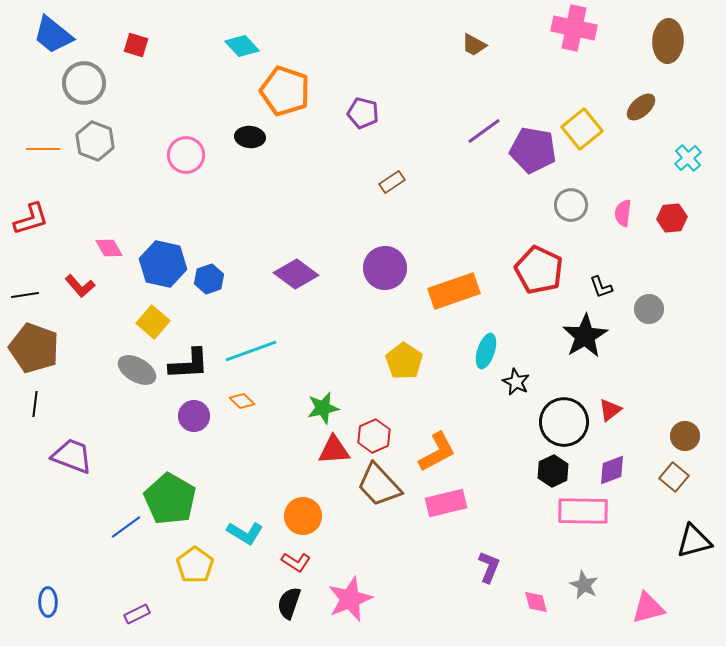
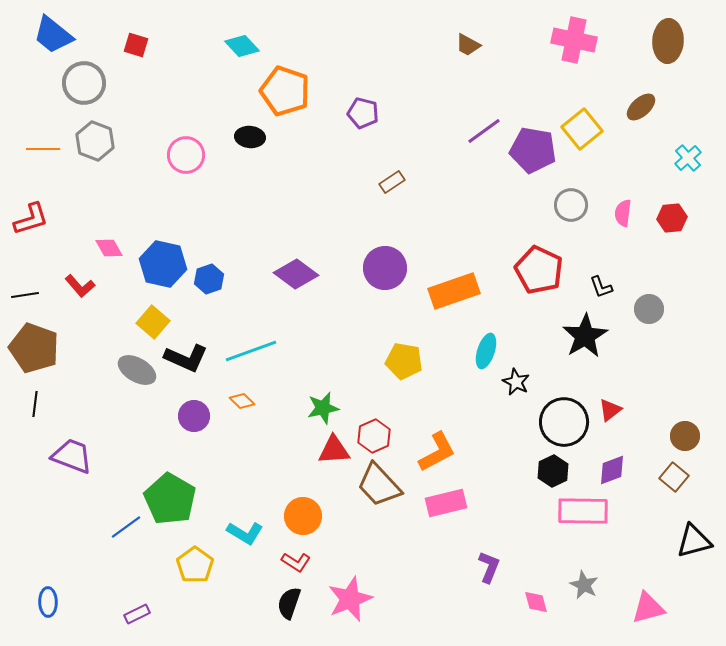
pink cross at (574, 28): moved 12 px down
brown trapezoid at (474, 45): moved 6 px left
yellow pentagon at (404, 361): rotated 24 degrees counterclockwise
black L-shape at (189, 364): moved 3 px left, 6 px up; rotated 27 degrees clockwise
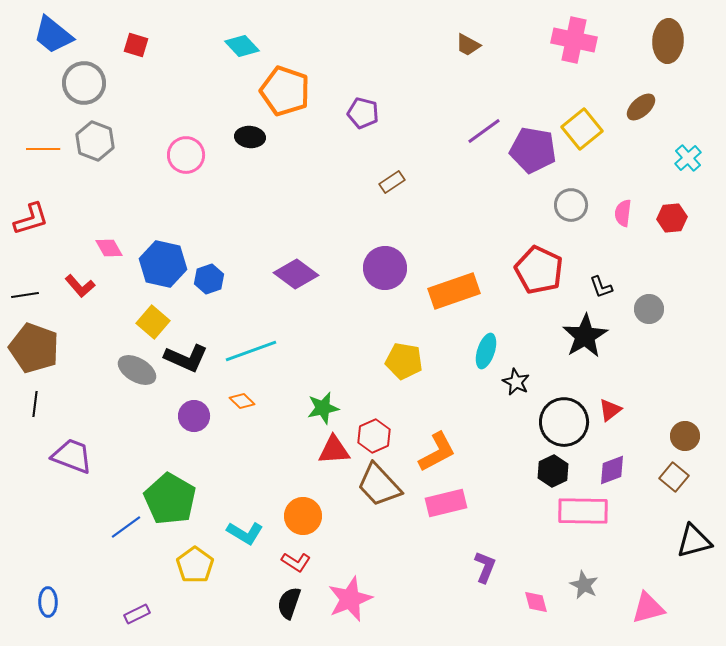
purple L-shape at (489, 567): moved 4 px left
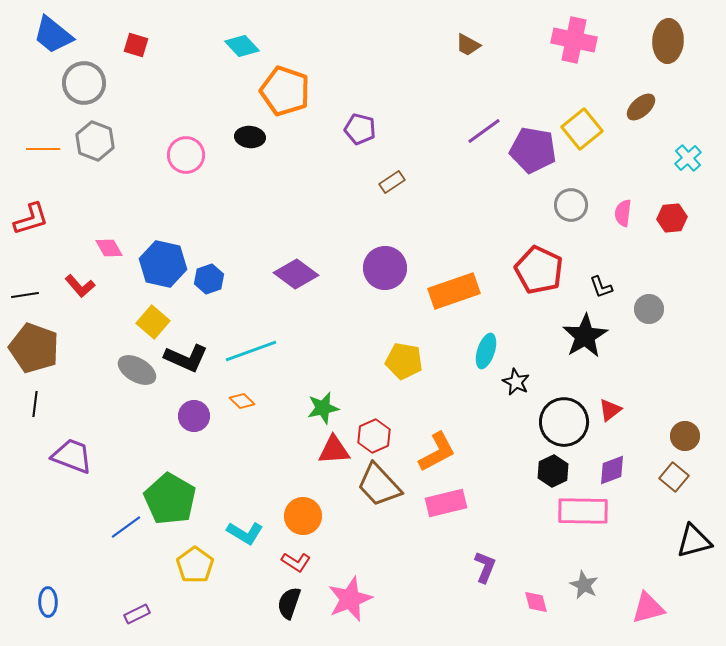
purple pentagon at (363, 113): moved 3 px left, 16 px down
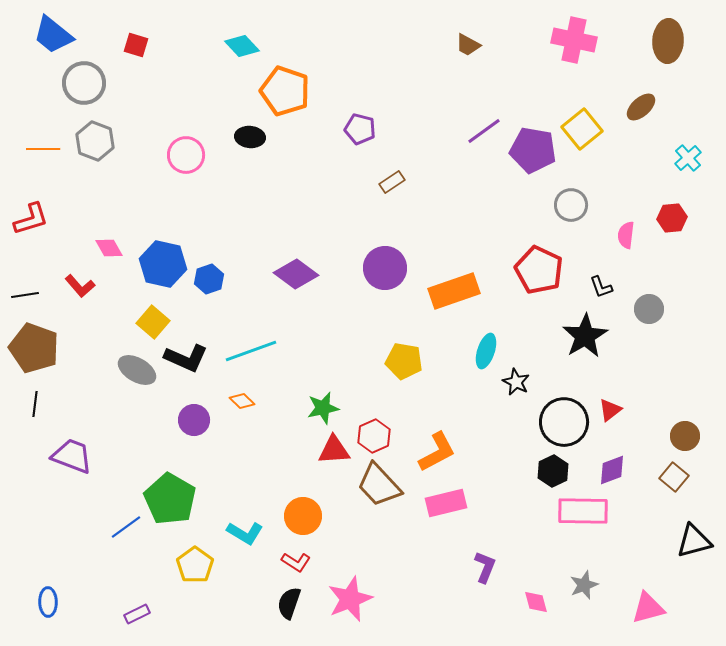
pink semicircle at (623, 213): moved 3 px right, 22 px down
purple circle at (194, 416): moved 4 px down
gray star at (584, 585): rotated 24 degrees clockwise
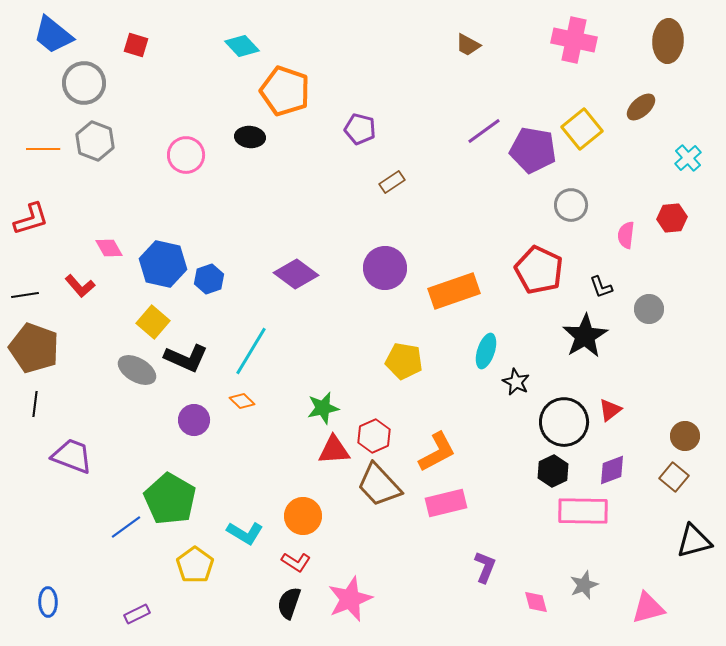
cyan line at (251, 351): rotated 39 degrees counterclockwise
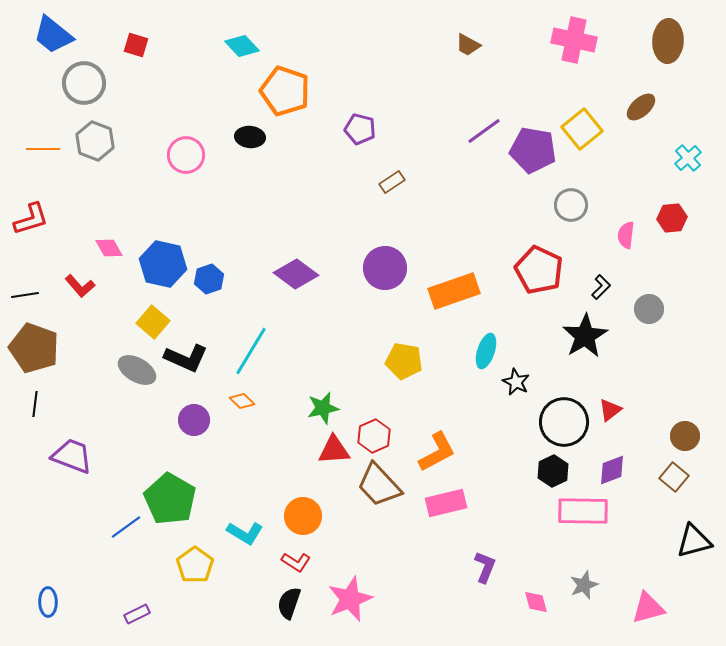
black L-shape at (601, 287): rotated 115 degrees counterclockwise
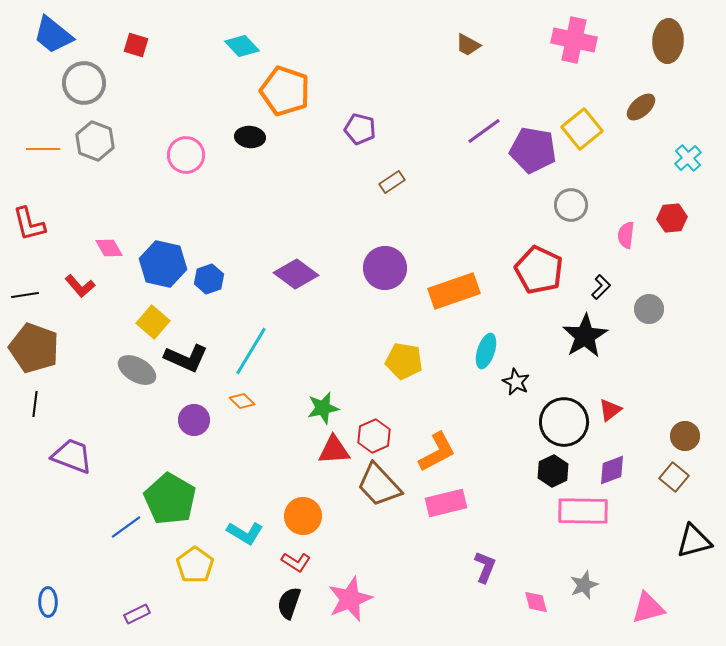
red L-shape at (31, 219): moved 2 px left, 5 px down; rotated 93 degrees clockwise
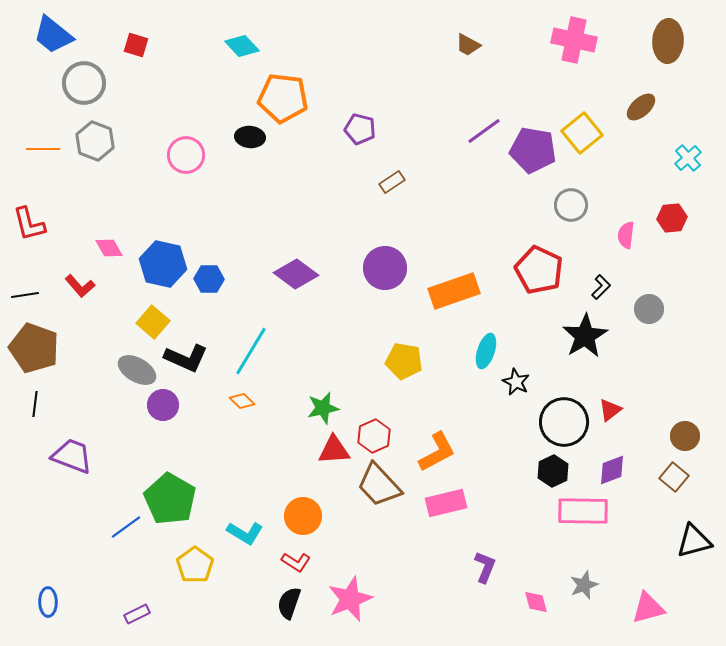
orange pentagon at (285, 91): moved 2 px left, 7 px down; rotated 12 degrees counterclockwise
yellow square at (582, 129): moved 4 px down
blue hexagon at (209, 279): rotated 20 degrees clockwise
purple circle at (194, 420): moved 31 px left, 15 px up
